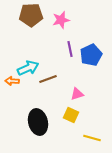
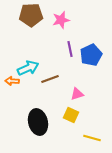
brown line: moved 2 px right
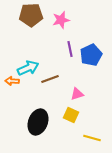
black ellipse: rotated 35 degrees clockwise
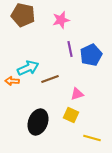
brown pentagon: moved 8 px left; rotated 15 degrees clockwise
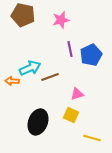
cyan arrow: moved 2 px right
brown line: moved 2 px up
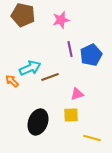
orange arrow: rotated 40 degrees clockwise
yellow square: rotated 28 degrees counterclockwise
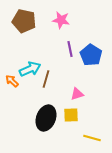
brown pentagon: moved 1 px right, 6 px down
pink star: rotated 24 degrees clockwise
blue pentagon: rotated 15 degrees counterclockwise
cyan arrow: moved 1 px down
brown line: moved 4 px left, 2 px down; rotated 54 degrees counterclockwise
black ellipse: moved 8 px right, 4 px up
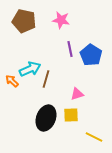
yellow line: moved 2 px right, 1 px up; rotated 12 degrees clockwise
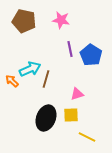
yellow line: moved 7 px left
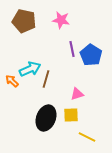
purple line: moved 2 px right
